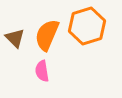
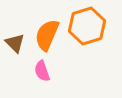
brown triangle: moved 5 px down
pink semicircle: rotated 10 degrees counterclockwise
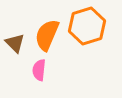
pink semicircle: moved 3 px left, 1 px up; rotated 25 degrees clockwise
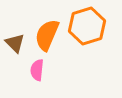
pink semicircle: moved 2 px left
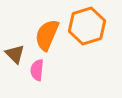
brown triangle: moved 11 px down
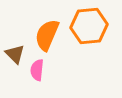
orange hexagon: moved 2 px right; rotated 12 degrees clockwise
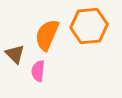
pink semicircle: moved 1 px right, 1 px down
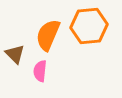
orange semicircle: moved 1 px right
pink semicircle: moved 2 px right
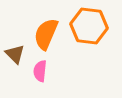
orange hexagon: rotated 12 degrees clockwise
orange semicircle: moved 2 px left, 1 px up
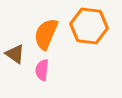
brown triangle: rotated 10 degrees counterclockwise
pink semicircle: moved 2 px right, 1 px up
